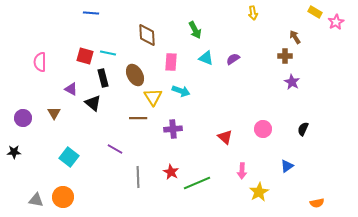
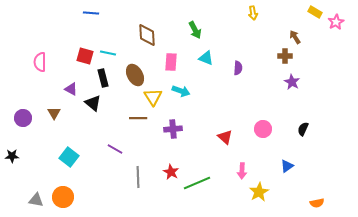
purple semicircle: moved 5 px right, 9 px down; rotated 128 degrees clockwise
black star: moved 2 px left, 4 px down
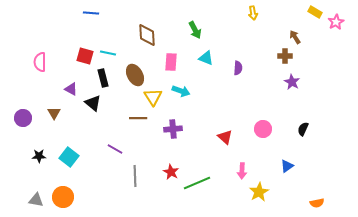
black star: moved 27 px right
gray line: moved 3 px left, 1 px up
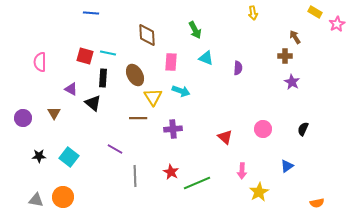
pink star: moved 1 px right, 2 px down
black rectangle: rotated 18 degrees clockwise
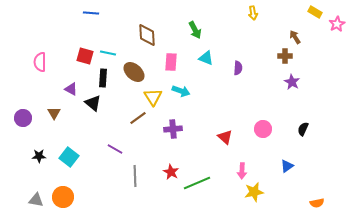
brown ellipse: moved 1 px left, 3 px up; rotated 20 degrees counterclockwise
brown line: rotated 36 degrees counterclockwise
yellow star: moved 5 px left; rotated 18 degrees clockwise
